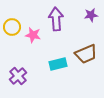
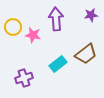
yellow circle: moved 1 px right
brown trapezoid: rotated 15 degrees counterclockwise
cyan rectangle: rotated 24 degrees counterclockwise
purple cross: moved 6 px right, 2 px down; rotated 24 degrees clockwise
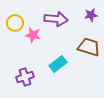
purple arrow: rotated 100 degrees clockwise
yellow circle: moved 2 px right, 4 px up
brown trapezoid: moved 3 px right, 7 px up; rotated 125 degrees counterclockwise
purple cross: moved 1 px right, 1 px up
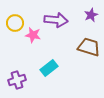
purple star: rotated 16 degrees counterclockwise
purple arrow: moved 1 px down
cyan rectangle: moved 9 px left, 4 px down
purple cross: moved 8 px left, 3 px down
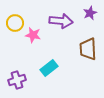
purple star: moved 1 px left, 2 px up
purple arrow: moved 5 px right, 1 px down
brown trapezoid: moved 1 px left, 2 px down; rotated 110 degrees counterclockwise
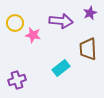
cyan rectangle: moved 12 px right
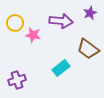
brown trapezoid: rotated 50 degrees counterclockwise
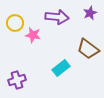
purple arrow: moved 4 px left, 4 px up
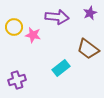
yellow circle: moved 1 px left, 4 px down
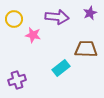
yellow circle: moved 8 px up
brown trapezoid: moved 2 px left; rotated 145 degrees clockwise
